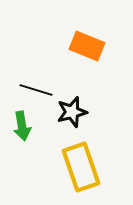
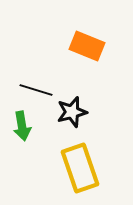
yellow rectangle: moved 1 px left, 1 px down
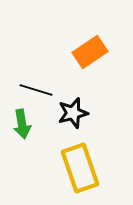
orange rectangle: moved 3 px right, 6 px down; rotated 56 degrees counterclockwise
black star: moved 1 px right, 1 px down
green arrow: moved 2 px up
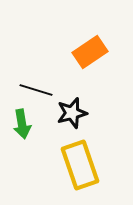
black star: moved 1 px left
yellow rectangle: moved 3 px up
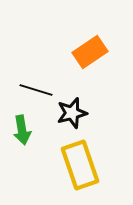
green arrow: moved 6 px down
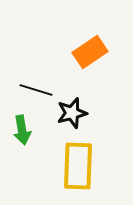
yellow rectangle: moved 2 px left, 1 px down; rotated 21 degrees clockwise
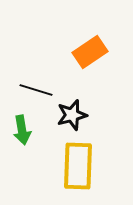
black star: moved 2 px down
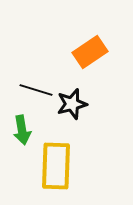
black star: moved 11 px up
yellow rectangle: moved 22 px left
